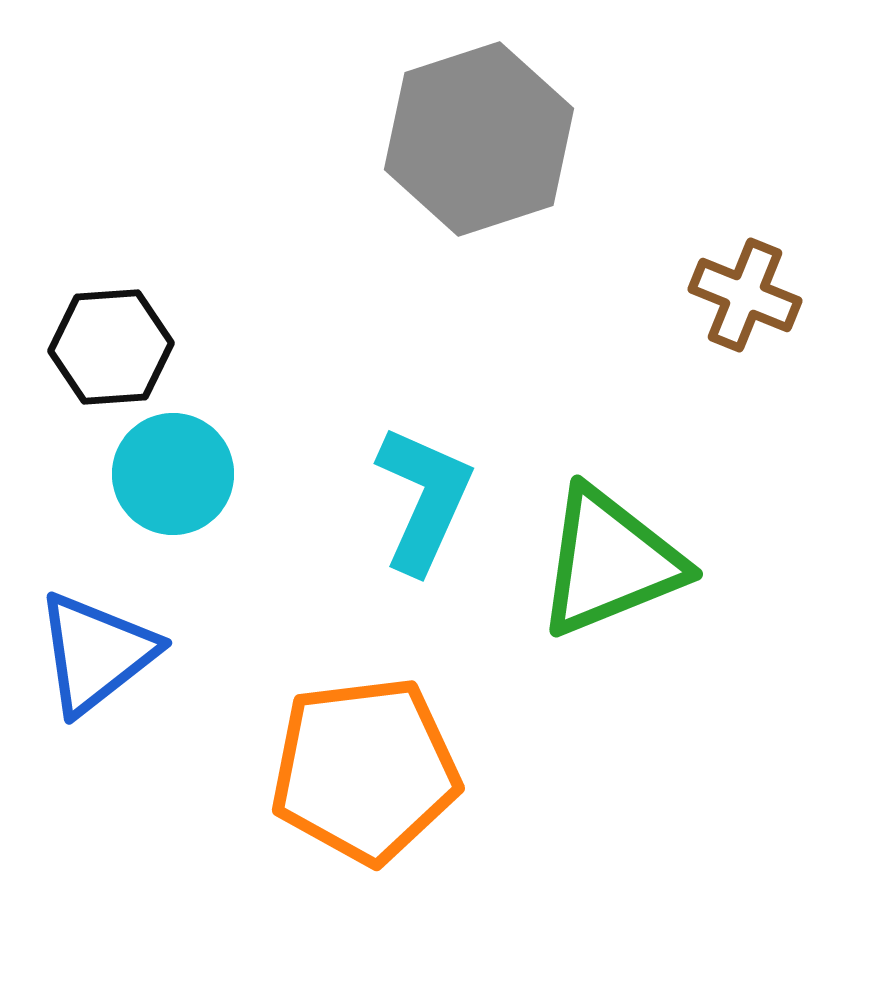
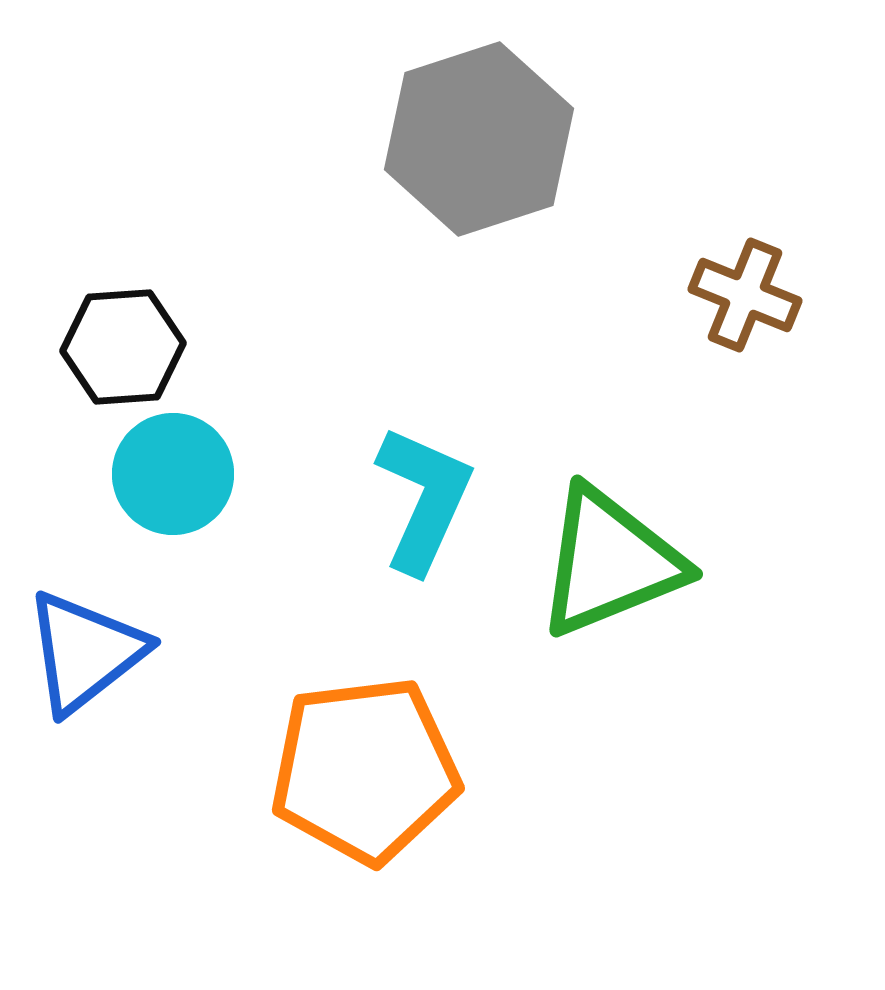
black hexagon: moved 12 px right
blue triangle: moved 11 px left, 1 px up
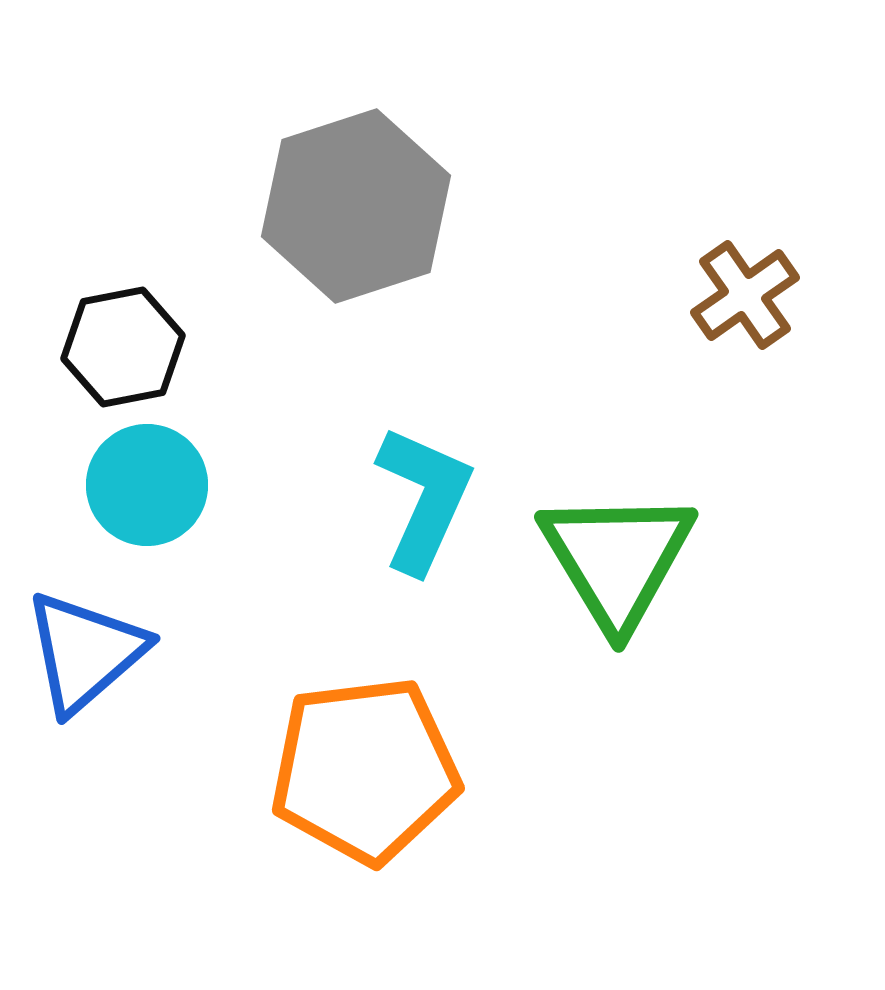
gray hexagon: moved 123 px left, 67 px down
brown cross: rotated 33 degrees clockwise
black hexagon: rotated 7 degrees counterclockwise
cyan circle: moved 26 px left, 11 px down
green triangle: moved 7 px right, 3 px up; rotated 39 degrees counterclockwise
blue triangle: rotated 3 degrees counterclockwise
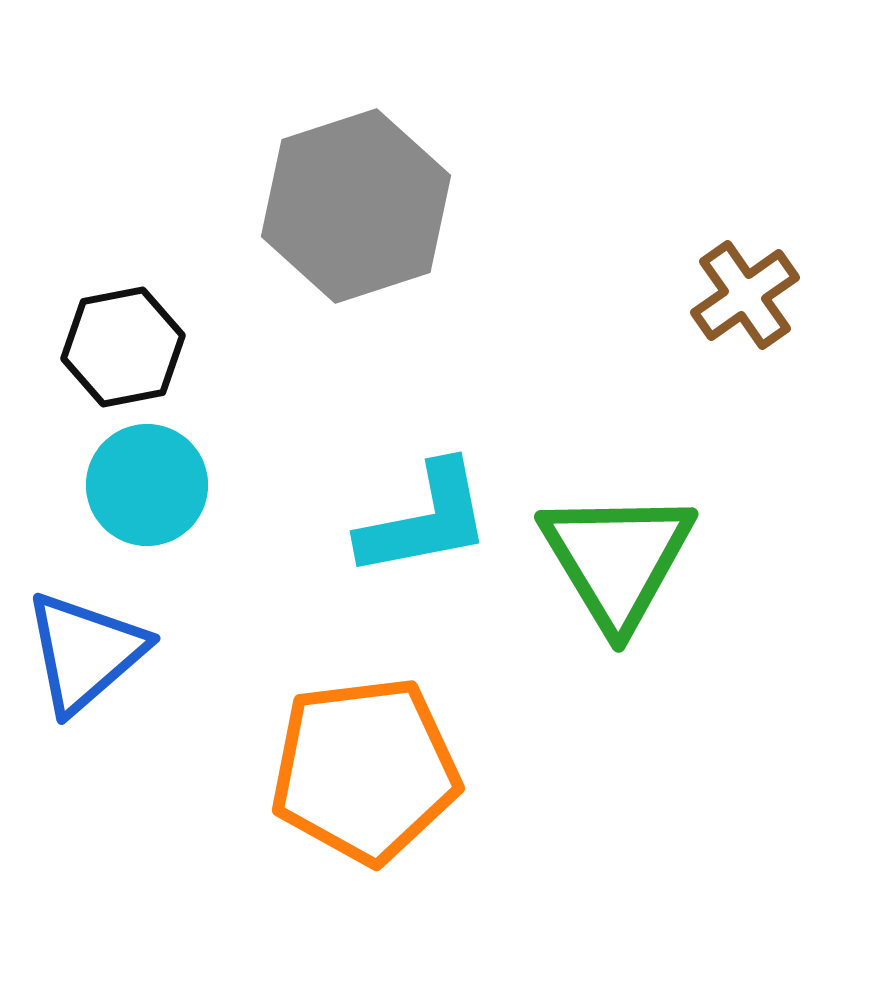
cyan L-shape: moved 1 px right, 21 px down; rotated 55 degrees clockwise
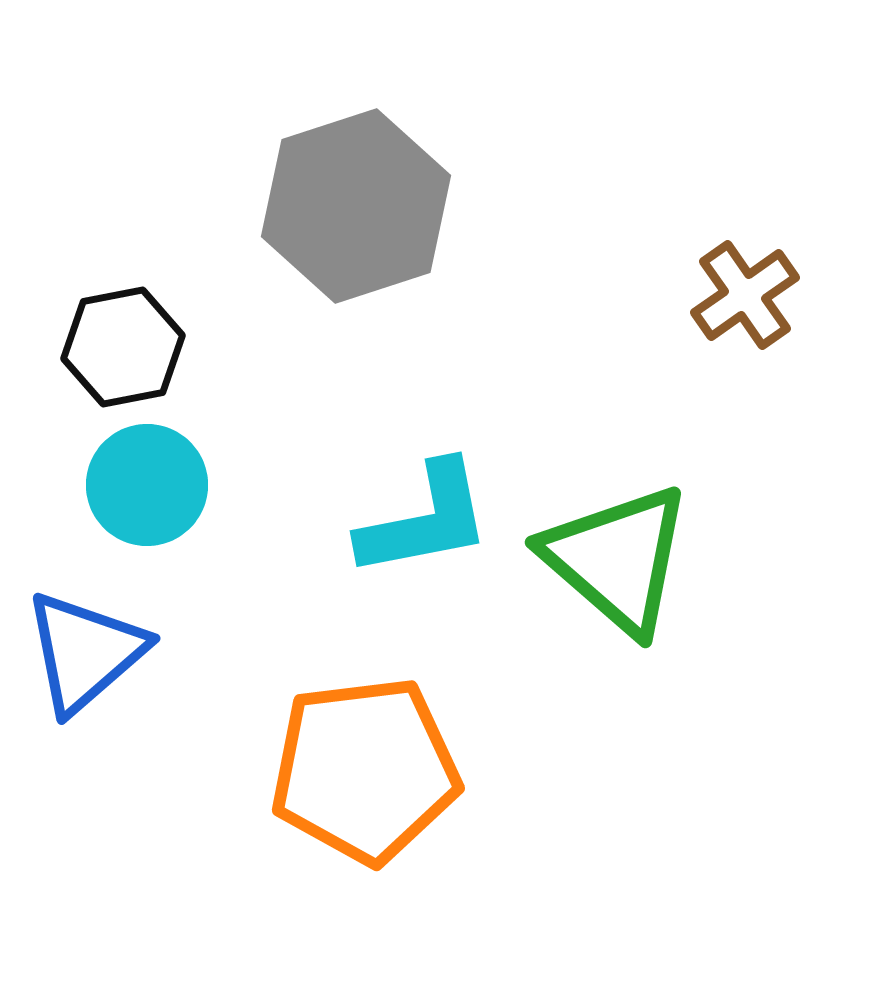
green triangle: rotated 18 degrees counterclockwise
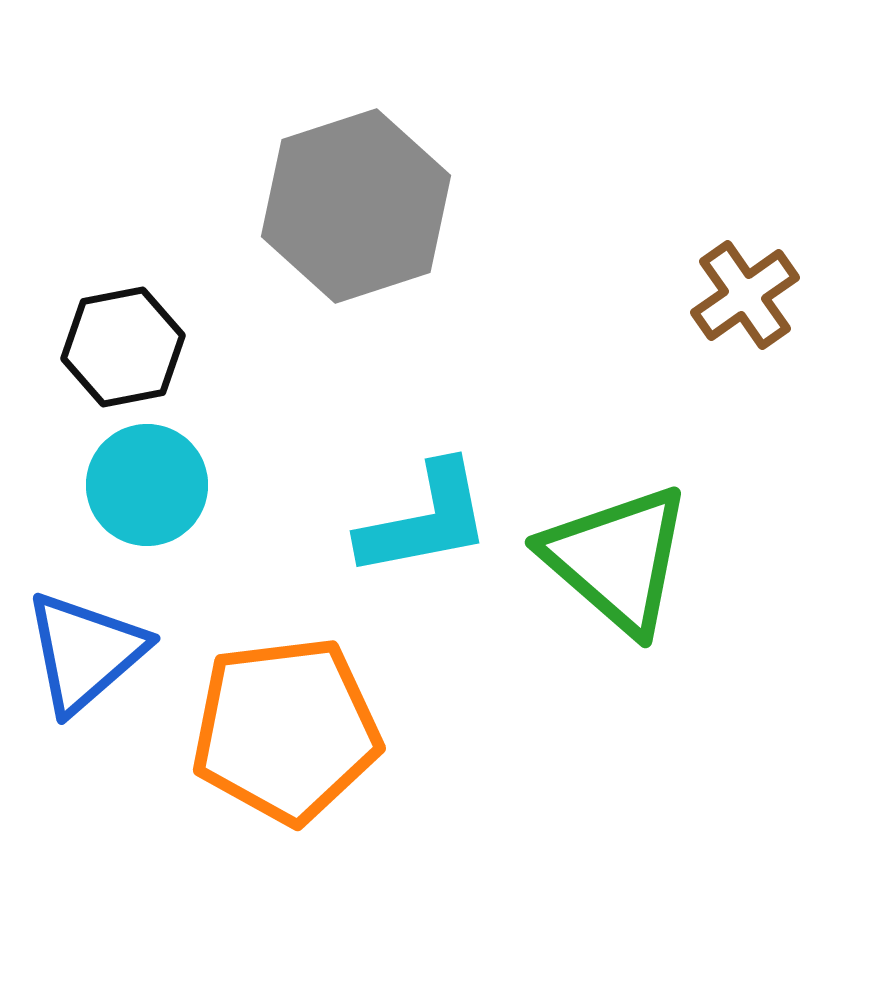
orange pentagon: moved 79 px left, 40 px up
